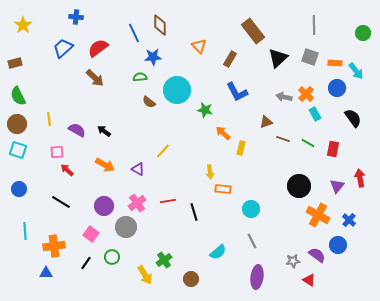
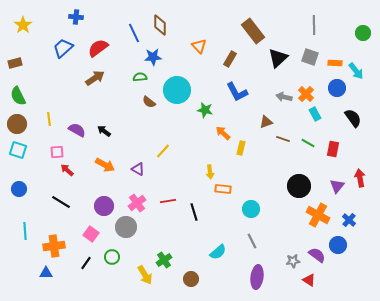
brown arrow at (95, 78): rotated 78 degrees counterclockwise
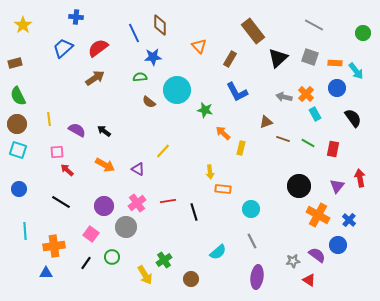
gray line at (314, 25): rotated 60 degrees counterclockwise
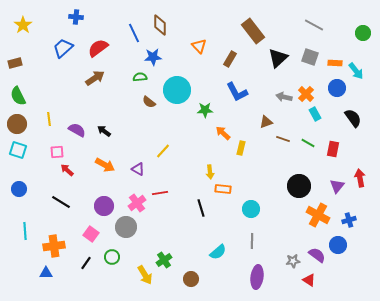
green star at (205, 110): rotated 14 degrees counterclockwise
red line at (168, 201): moved 8 px left, 8 px up
black line at (194, 212): moved 7 px right, 4 px up
blue cross at (349, 220): rotated 32 degrees clockwise
gray line at (252, 241): rotated 28 degrees clockwise
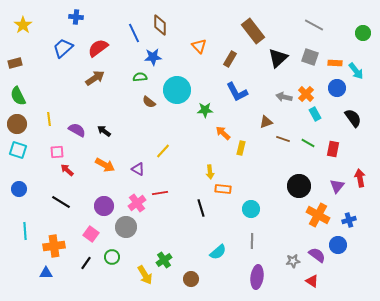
red triangle at (309, 280): moved 3 px right, 1 px down
